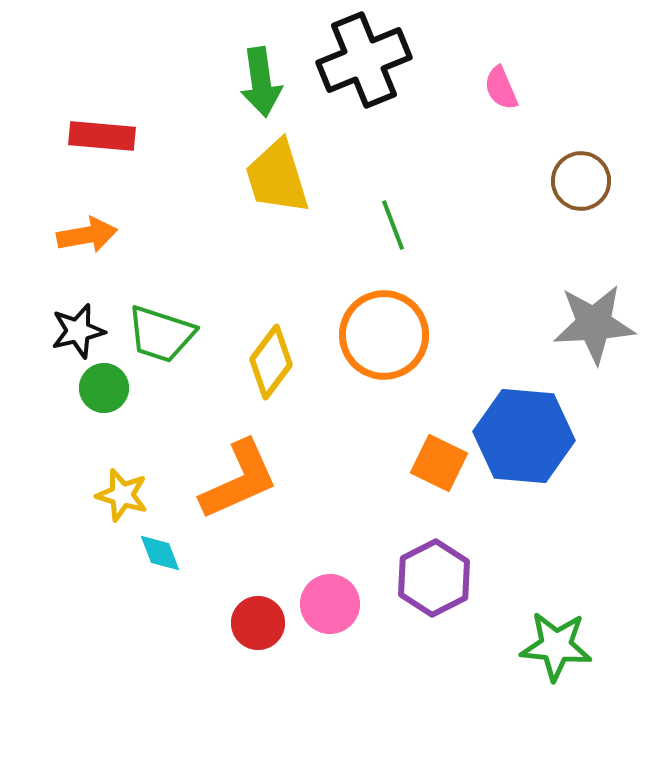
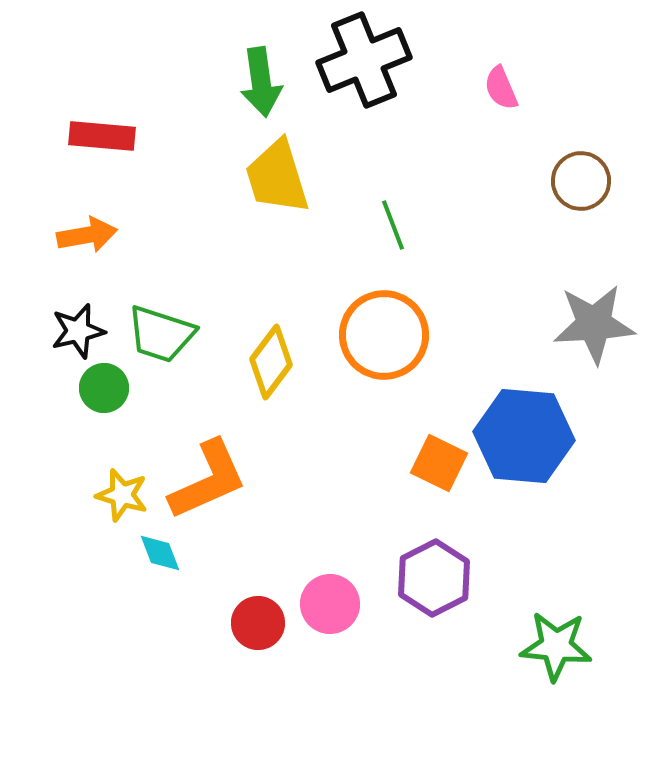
orange L-shape: moved 31 px left
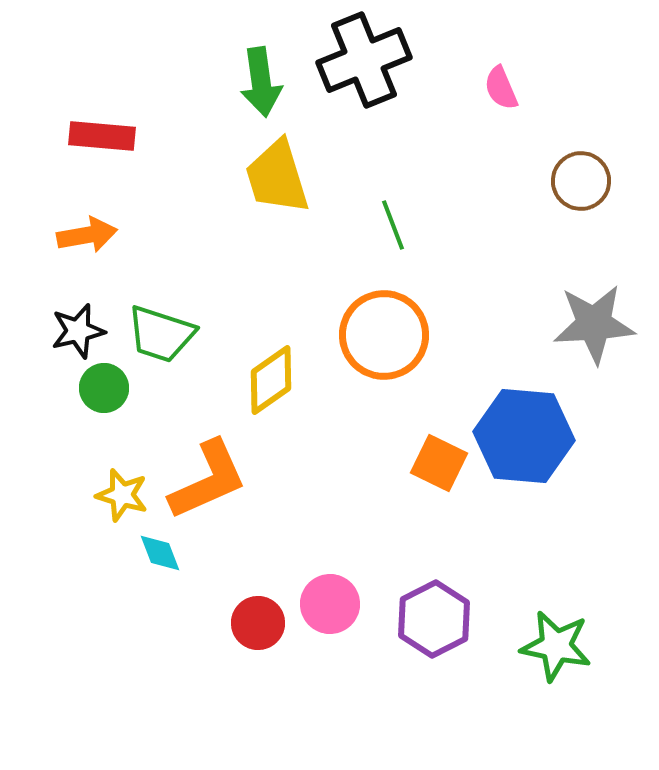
yellow diamond: moved 18 px down; rotated 18 degrees clockwise
purple hexagon: moved 41 px down
green star: rotated 6 degrees clockwise
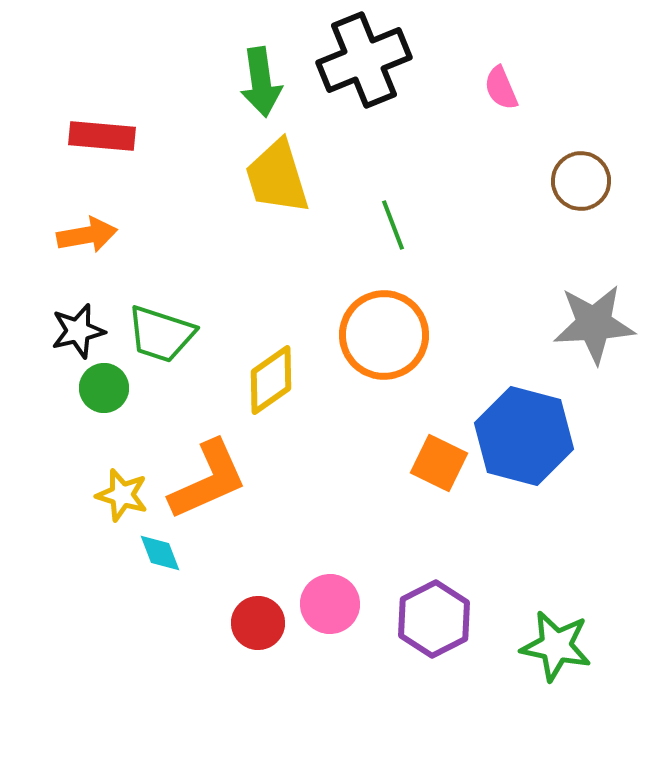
blue hexagon: rotated 10 degrees clockwise
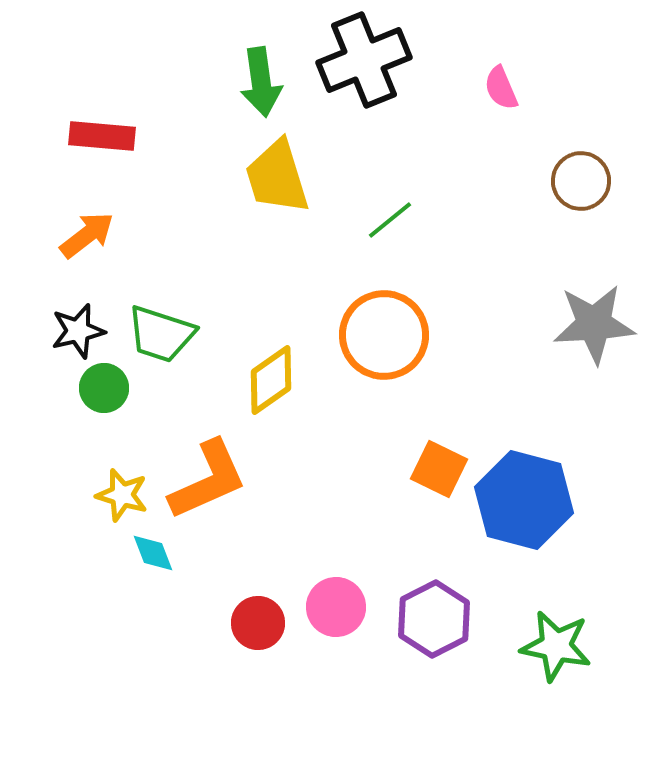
green line: moved 3 px left, 5 px up; rotated 72 degrees clockwise
orange arrow: rotated 28 degrees counterclockwise
blue hexagon: moved 64 px down
orange square: moved 6 px down
cyan diamond: moved 7 px left
pink circle: moved 6 px right, 3 px down
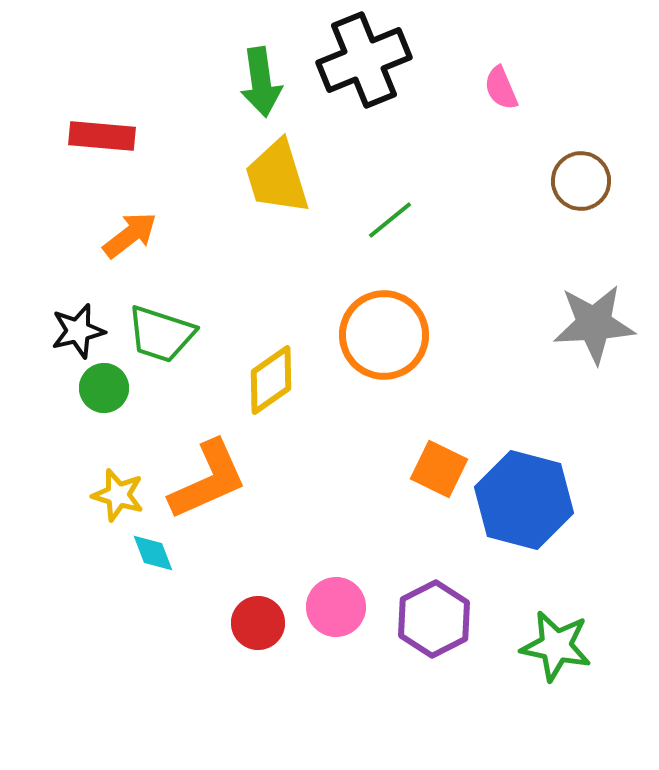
orange arrow: moved 43 px right
yellow star: moved 4 px left
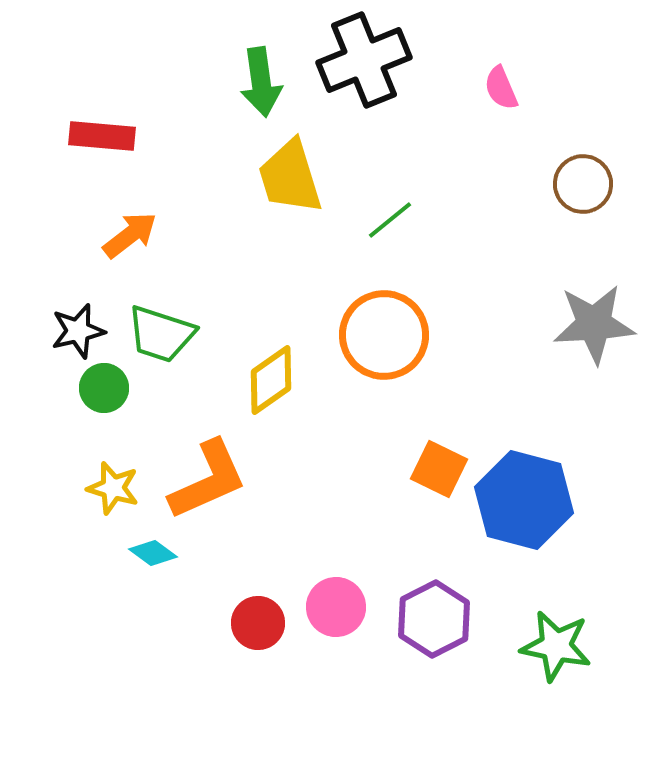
yellow trapezoid: moved 13 px right
brown circle: moved 2 px right, 3 px down
yellow star: moved 5 px left, 7 px up
cyan diamond: rotated 33 degrees counterclockwise
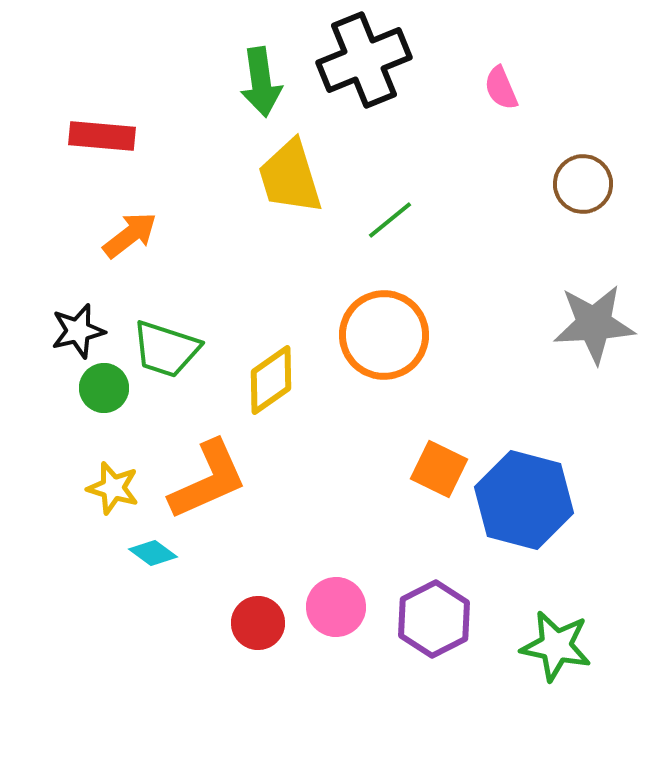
green trapezoid: moved 5 px right, 15 px down
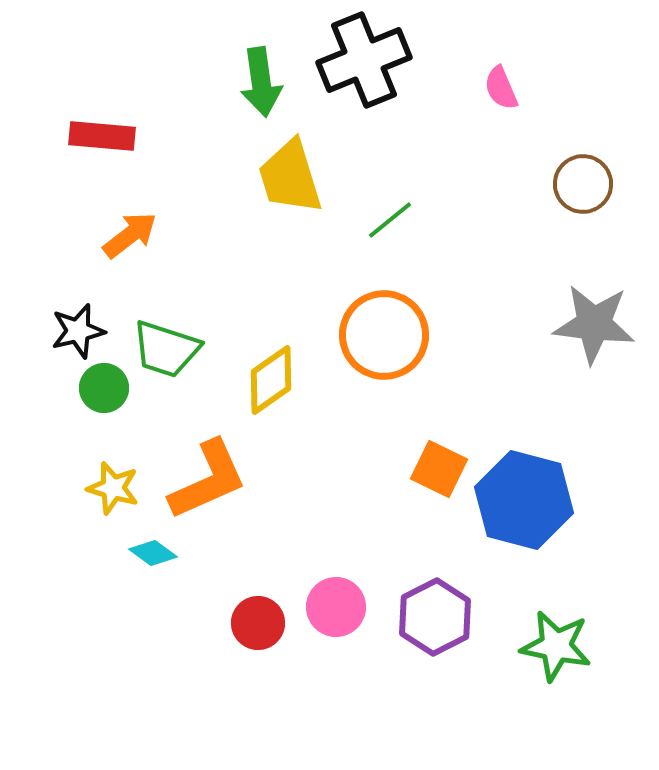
gray star: rotated 10 degrees clockwise
purple hexagon: moved 1 px right, 2 px up
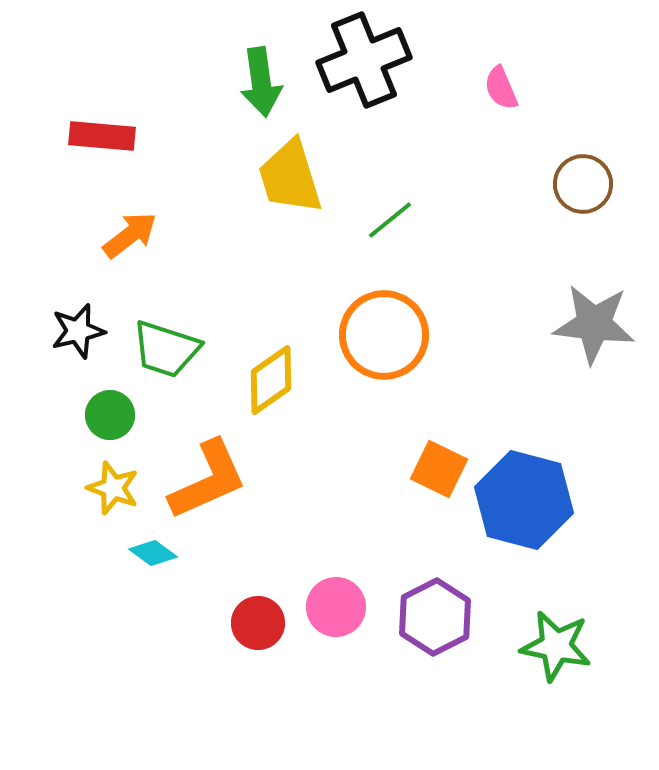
green circle: moved 6 px right, 27 px down
yellow star: rotated 4 degrees clockwise
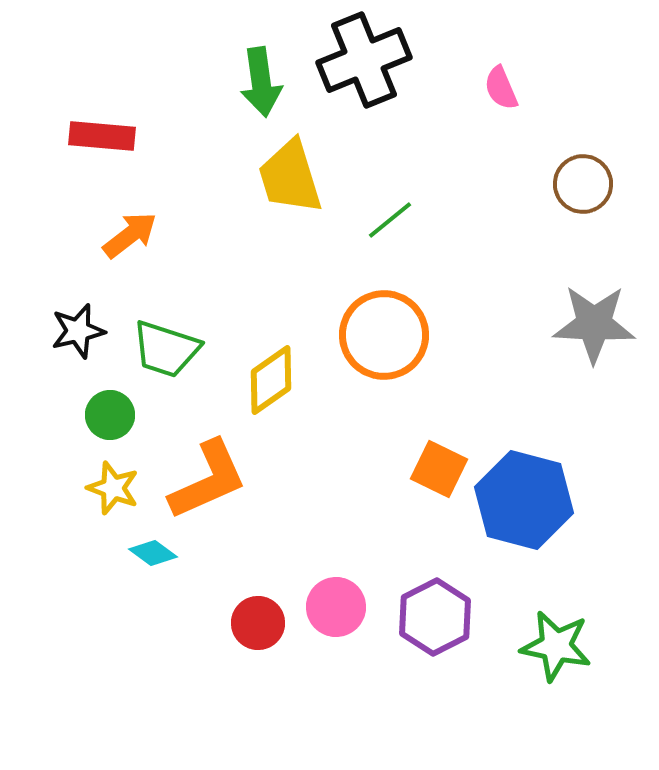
gray star: rotated 4 degrees counterclockwise
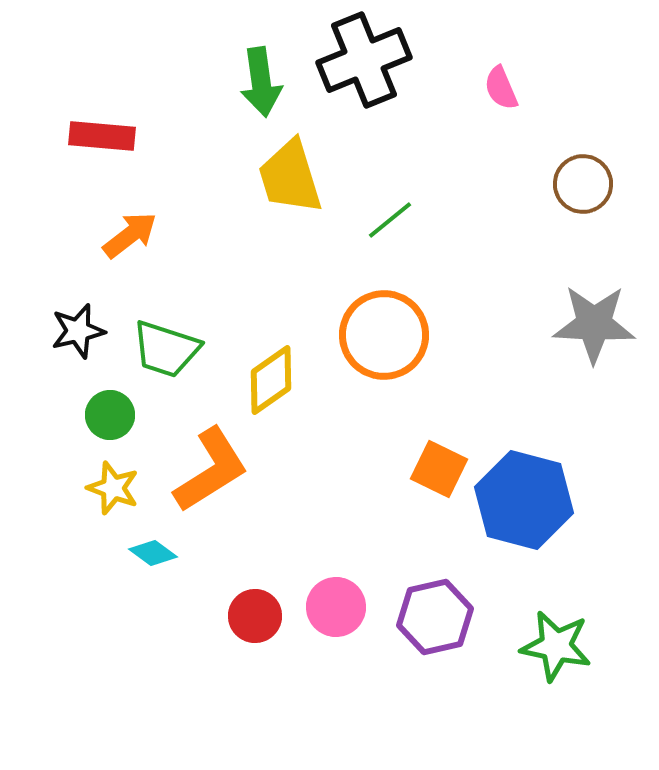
orange L-shape: moved 3 px right, 10 px up; rotated 8 degrees counterclockwise
purple hexagon: rotated 14 degrees clockwise
red circle: moved 3 px left, 7 px up
